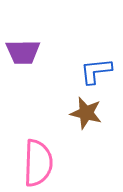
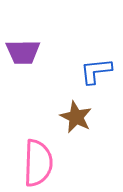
brown star: moved 10 px left, 4 px down; rotated 12 degrees clockwise
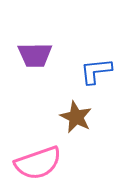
purple trapezoid: moved 12 px right, 3 px down
pink semicircle: rotated 69 degrees clockwise
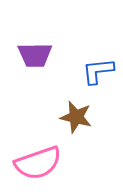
blue L-shape: moved 2 px right
brown star: rotated 12 degrees counterclockwise
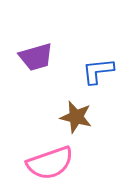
purple trapezoid: moved 1 px right, 2 px down; rotated 15 degrees counterclockwise
pink semicircle: moved 12 px right
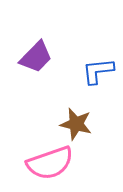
purple trapezoid: rotated 30 degrees counterclockwise
brown star: moved 7 px down
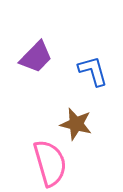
blue L-shape: moved 5 px left; rotated 80 degrees clockwise
pink semicircle: rotated 87 degrees counterclockwise
